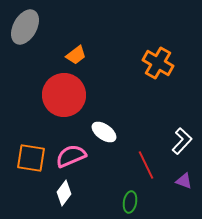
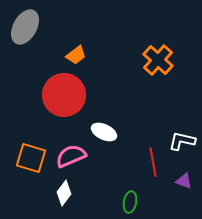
orange cross: moved 3 px up; rotated 12 degrees clockwise
white ellipse: rotated 10 degrees counterclockwise
white L-shape: rotated 120 degrees counterclockwise
orange square: rotated 8 degrees clockwise
red line: moved 7 px right, 3 px up; rotated 16 degrees clockwise
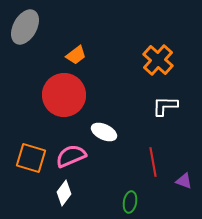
white L-shape: moved 17 px left, 35 px up; rotated 12 degrees counterclockwise
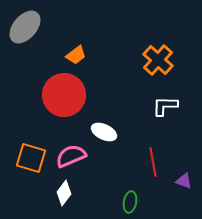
gray ellipse: rotated 12 degrees clockwise
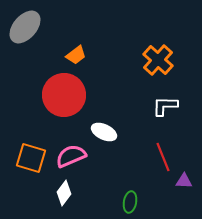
red line: moved 10 px right, 5 px up; rotated 12 degrees counterclockwise
purple triangle: rotated 18 degrees counterclockwise
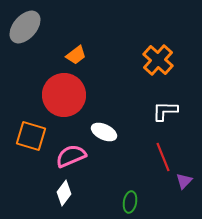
white L-shape: moved 5 px down
orange square: moved 22 px up
purple triangle: rotated 48 degrees counterclockwise
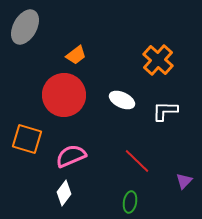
gray ellipse: rotated 12 degrees counterclockwise
white ellipse: moved 18 px right, 32 px up
orange square: moved 4 px left, 3 px down
red line: moved 26 px left, 4 px down; rotated 24 degrees counterclockwise
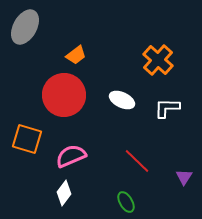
white L-shape: moved 2 px right, 3 px up
purple triangle: moved 4 px up; rotated 12 degrees counterclockwise
green ellipse: moved 4 px left; rotated 40 degrees counterclockwise
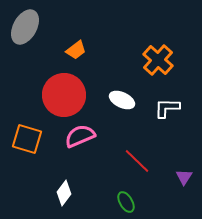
orange trapezoid: moved 5 px up
pink semicircle: moved 9 px right, 20 px up
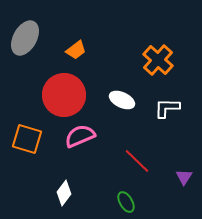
gray ellipse: moved 11 px down
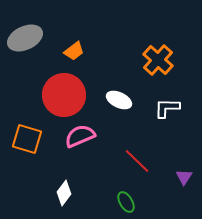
gray ellipse: rotated 36 degrees clockwise
orange trapezoid: moved 2 px left, 1 px down
white ellipse: moved 3 px left
